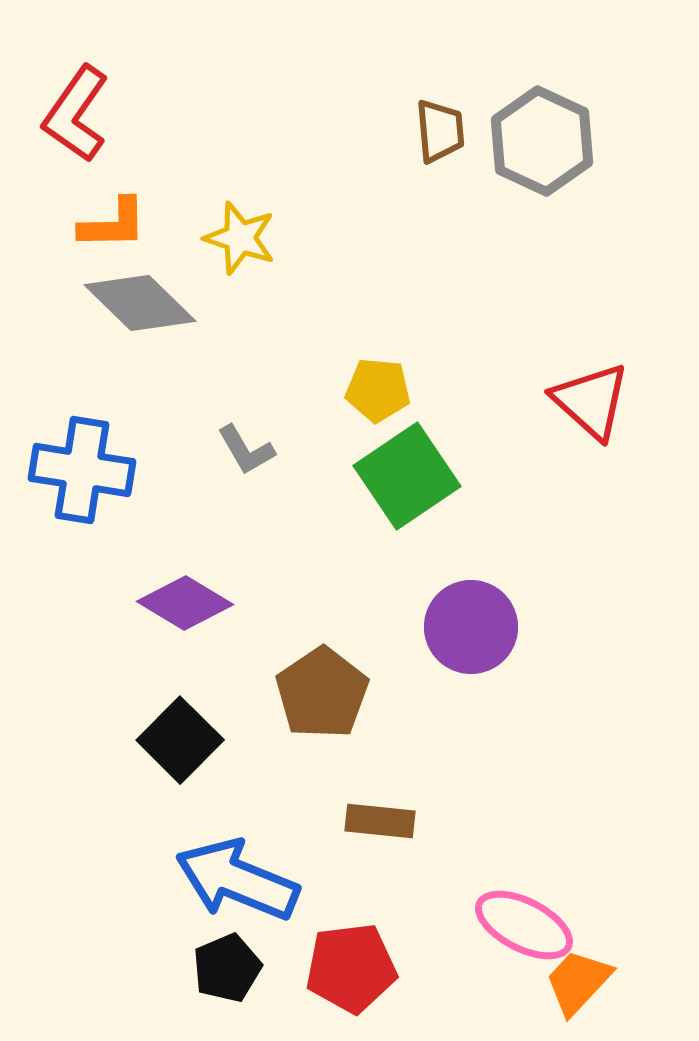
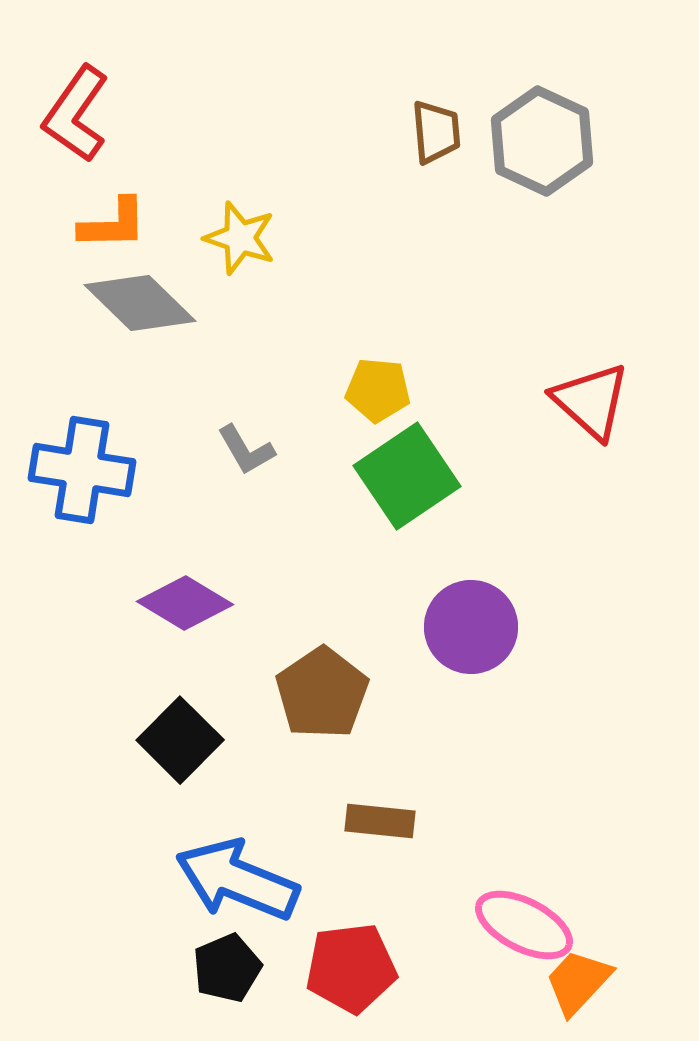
brown trapezoid: moved 4 px left, 1 px down
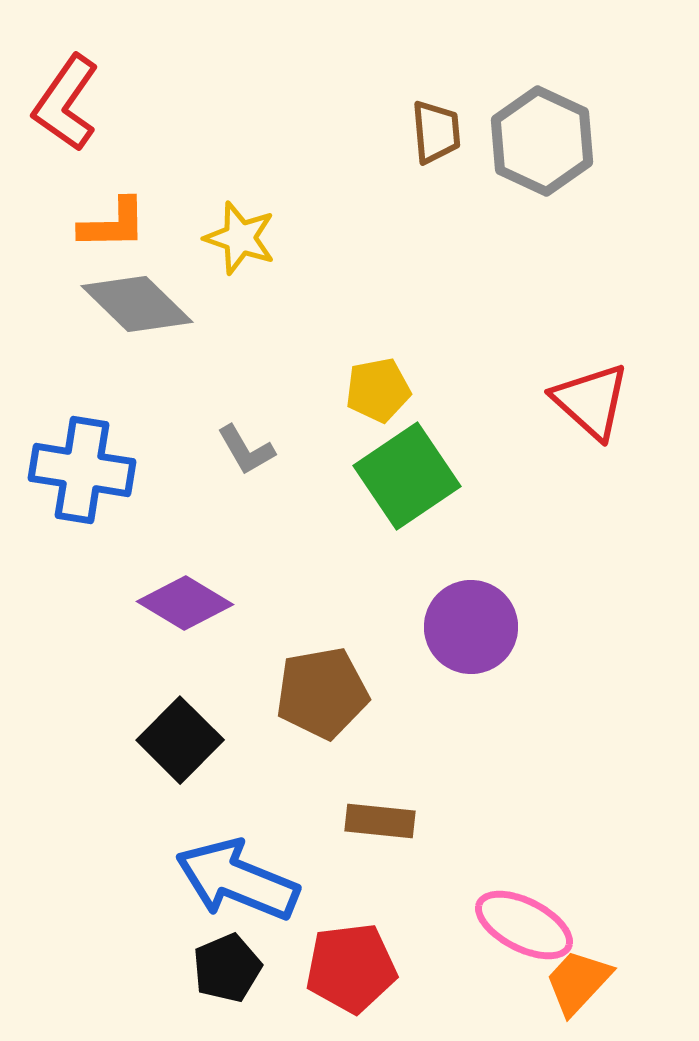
red L-shape: moved 10 px left, 11 px up
gray diamond: moved 3 px left, 1 px down
yellow pentagon: rotated 16 degrees counterclockwise
brown pentagon: rotated 24 degrees clockwise
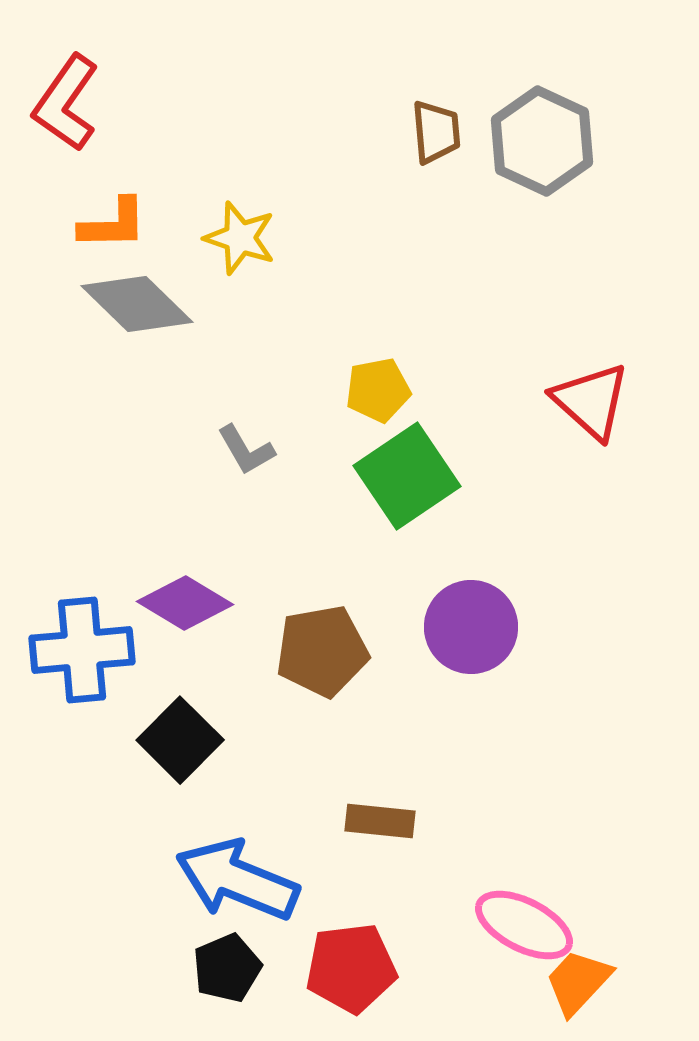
blue cross: moved 180 px down; rotated 14 degrees counterclockwise
brown pentagon: moved 42 px up
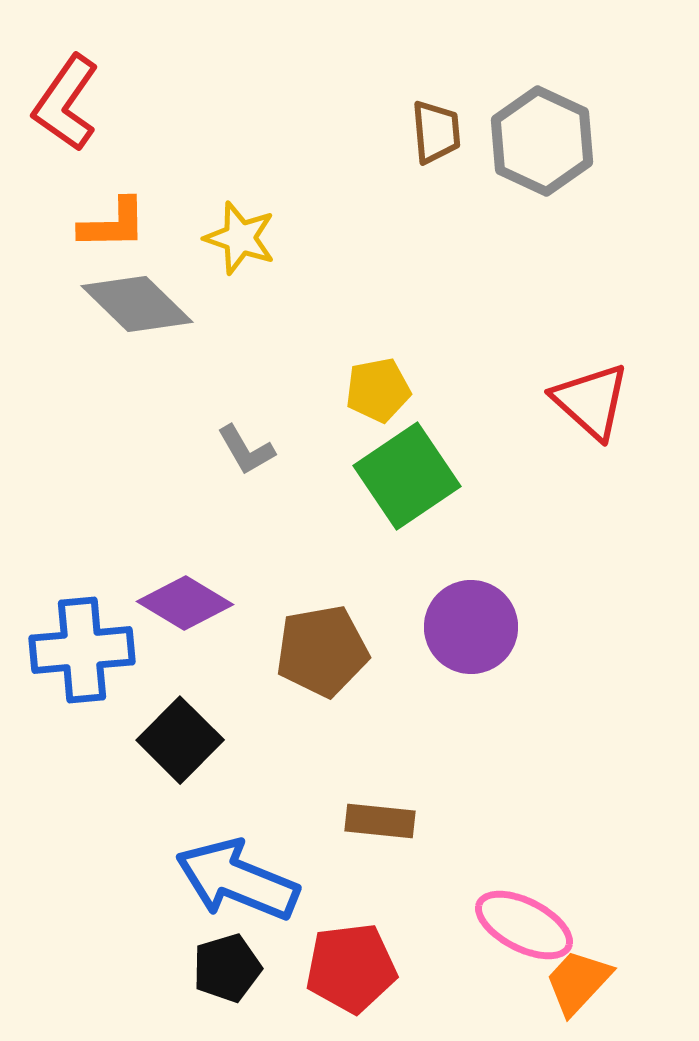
black pentagon: rotated 6 degrees clockwise
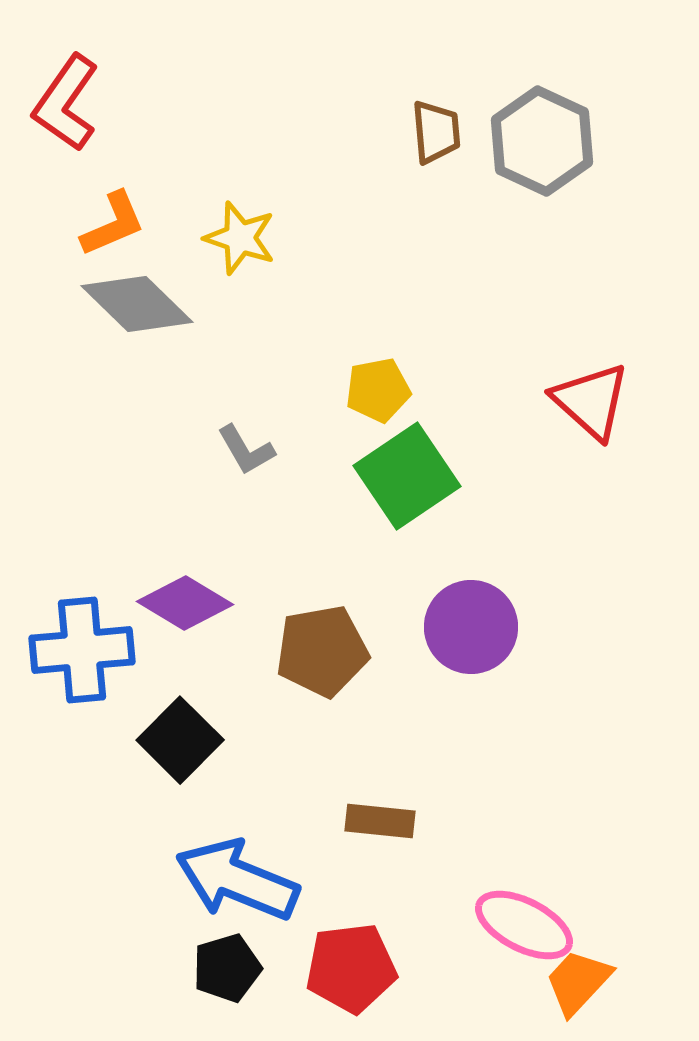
orange L-shape: rotated 22 degrees counterclockwise
